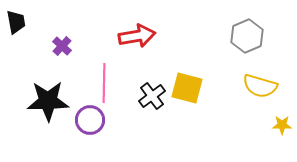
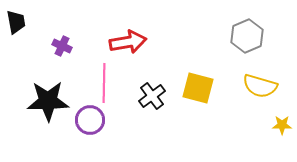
red arrow: moved 9 px left, 6 px down
purple cross: rotated 18 degrees counterclockwise
yellow square: moved 11 px right
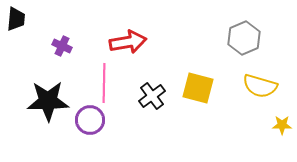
black trapezoid: moved 3 px up; rotated 15 degrees clockwise
gray hexagon: moved 3 px left, 2 px down
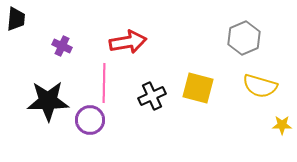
black cross: rotated 12 degrees clockwise
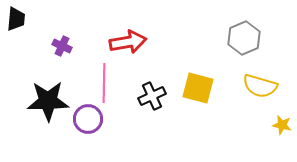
purple circle: moved 2 px left, 1 px up
yellow star: rotated 12 degrees clockwise
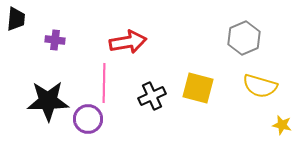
purple cross: moved 7 px left, 6 px up; rotated 18 degrees counterclockwise
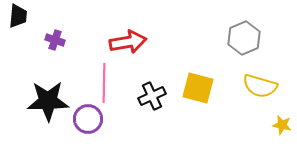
black trapezoid: moved 2 px right, 3 px up
purple cross: rotated 12 degrees clockwise
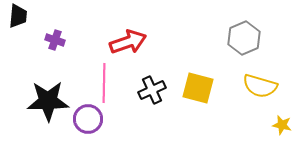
red arrow: rotated 9 degrees counterclockwise
black cross: moved 6 px up
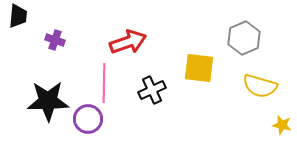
yellow square: moved 1 px right, 20 px up; rotated 8 degrees counterclockwise
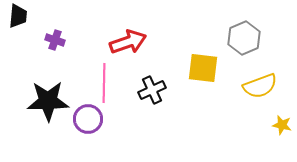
yellow square: moved 4 px right
yellow semicircle: rotated 36 degrees counterclockwise
